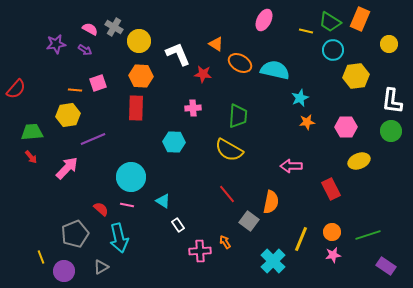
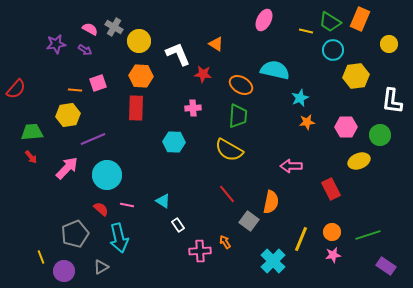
orange ellipse at (240, 63): moved 1 px right, 22 px down
green circle at (391, 131): moved 11 px left, 4 px down
cyan circle at (131, 177): moved 24 px left, 2 px up
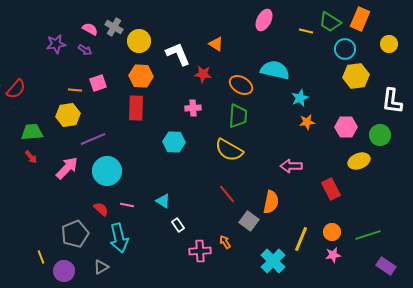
cyan circle at (333, 50): moved 12 px right, 1 px up
cyan circle at (107, 175): moved 4 px up
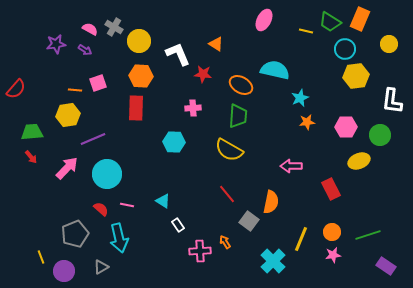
cyan circle at (107, 171): moved 3 px down
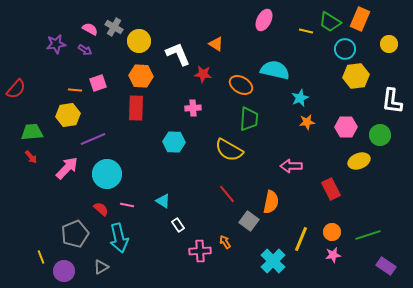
green trapezoid at (238, 116): moved 11 px right, 3 px down
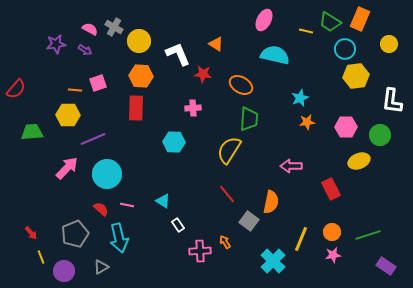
cyan semicircle at (275, 70): moved 15 px up
yellow hexagon at (68, 115): rotated 10 degrees clockwise
yellow semicircle at (229, 150): rotated 92 degrees clockwise
red arrow at (31, 157): moved 76 px down
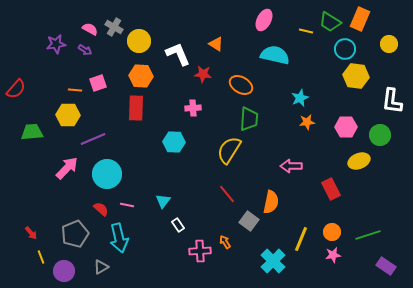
yellow hexagon at (356, 76): rotated 15 degrees clockwise
cyan triangle at (163, 201): rotated 35 degrees clockwise
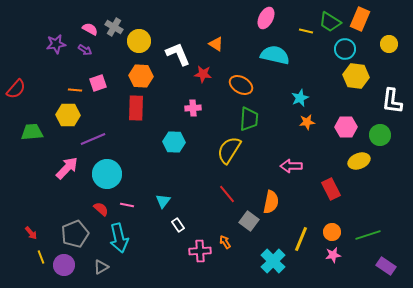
pink ellipse at (264, 20): moved 2 px right, 2 px up
purple circle at (64, 271): moved 6 px up
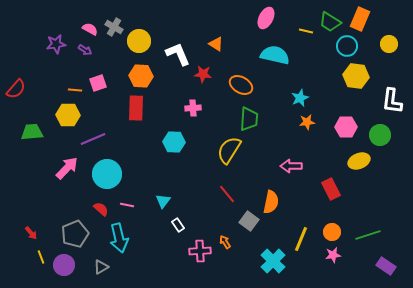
cyan circle at (345, 49): moved 2 px right, 3 px up
